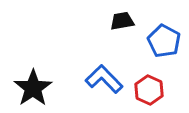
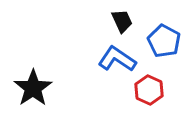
black trapezoid: rotated 75 degrees clockwise
blue L-shape: moved 13 px right, 20 px up; rotated 12 degrees counterclockwise
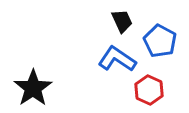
blue pentagon: moved 4 px left
